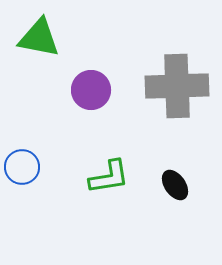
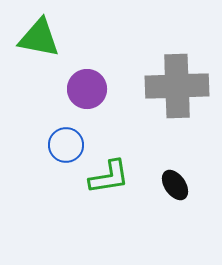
purple circle: moved 4 px left, 1 px up
blue circle: moved 44 px right, 22 px up
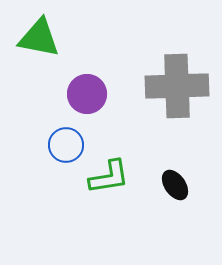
purple circle: moved 5 px down
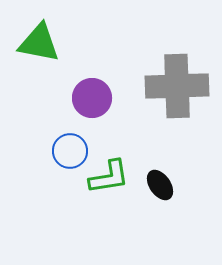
green triangle: moved 5 px down
purple circle: moved 5 px right, 4 px down
blue circle: moved 4 px right, 6 px down
black ellipse: moved 15 px left
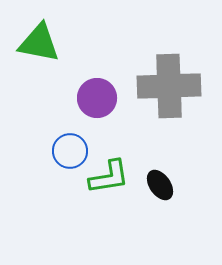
gray cross: moved 8 px left
purple circle: moved 5 px right
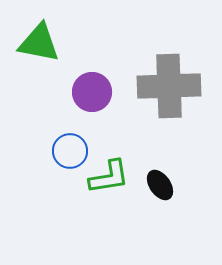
purple circle: moved 5 px left, 6 px up
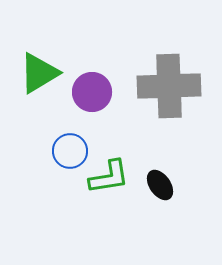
green triangle: moved 30 px down; rotated 42 degrees counterclockwise
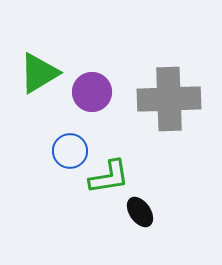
gray cross: moved 13 px down
black ellipse: moved 20 px left, 27 px down
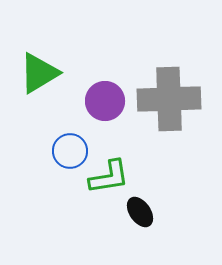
purple circle: moved 13 px right, 9 px down
